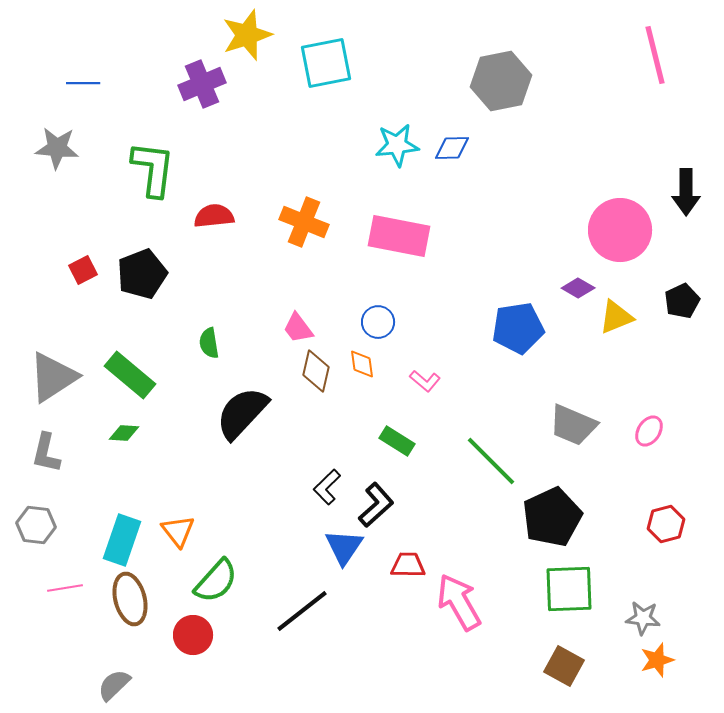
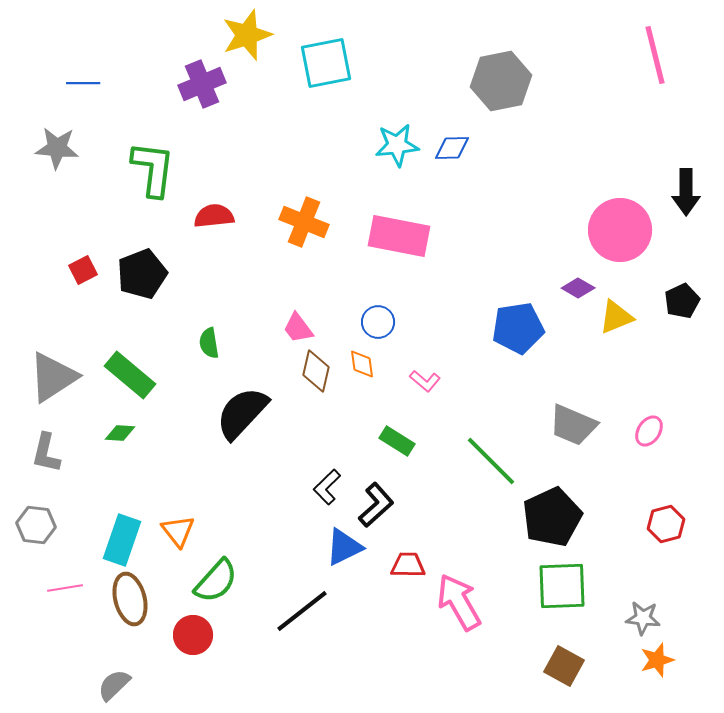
green diamond at (124, 433): moved 4 px left
blue triangle at (344, 547): rotated 30 degrees clockwise
green square at (569, 589): moved 7 px left, 3 px up
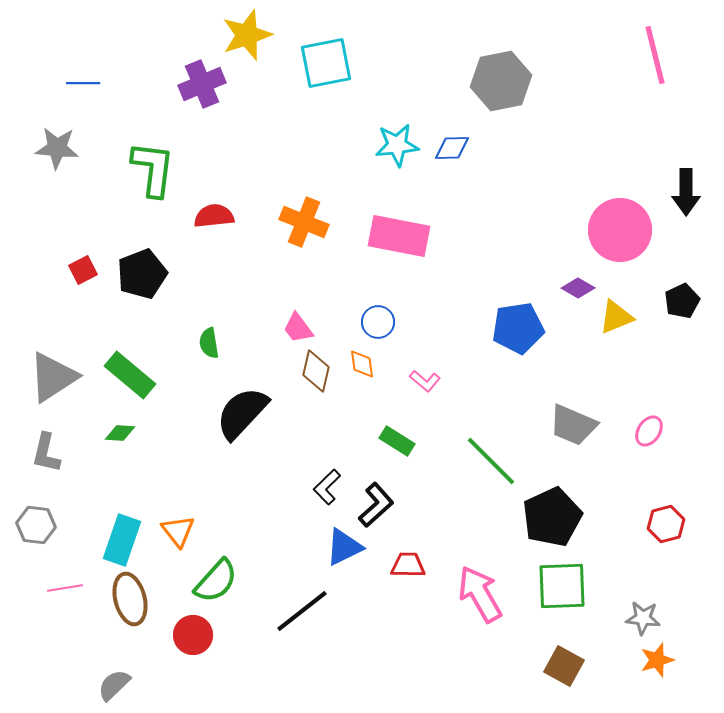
pink arrow at (459, 602): moved 21 px right, 8 px up
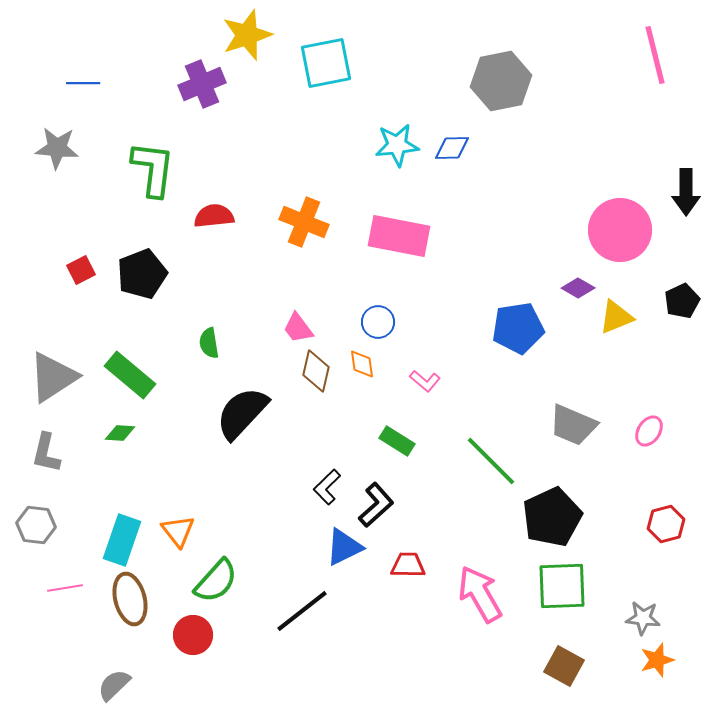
red square at (83, 270): moved 2 px left
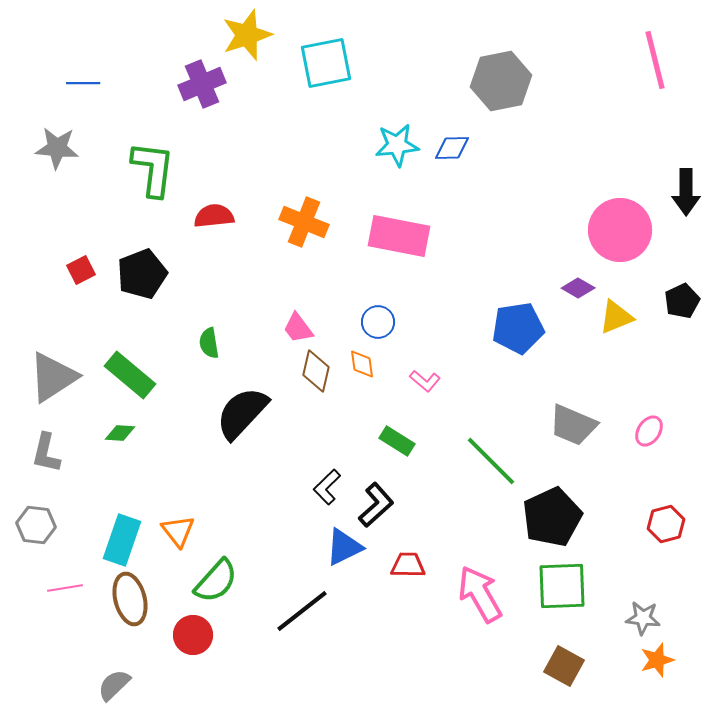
pink line at (655, 55): moved 5 px down
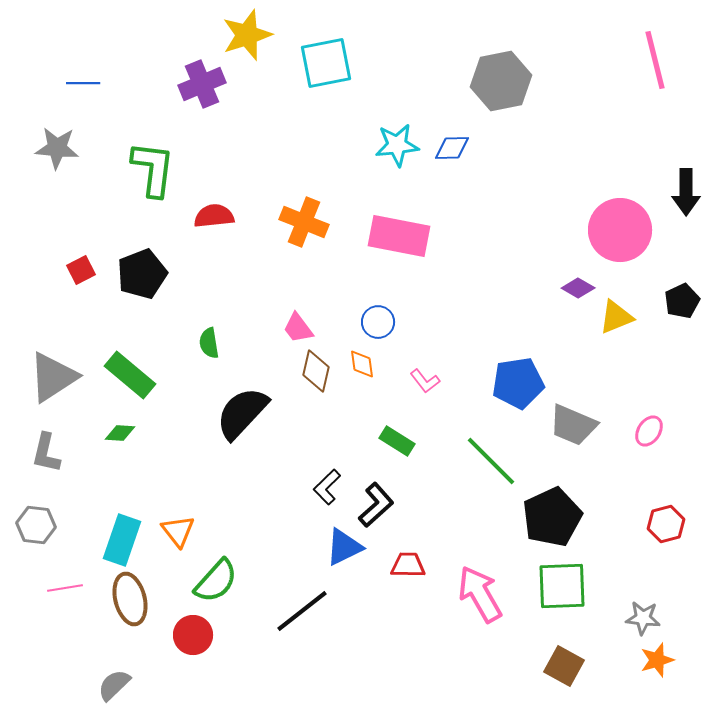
blue pentagon at (518, 328): moved 55 px down
pink L-shape at (425, 381): rotated 12 degrees clockwise
